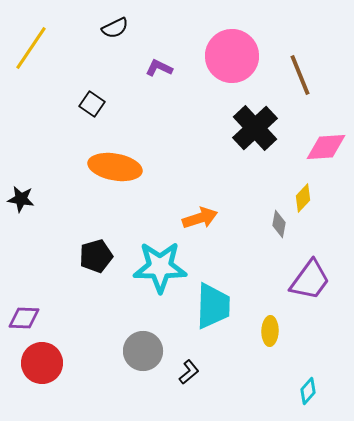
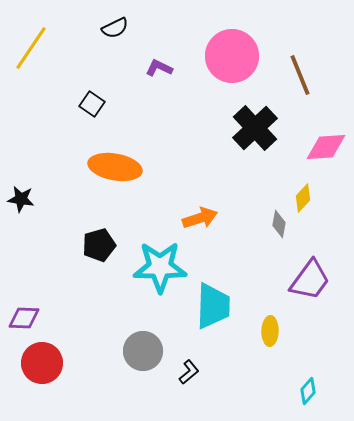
black pentagon: moved 3 px right, 11 px up
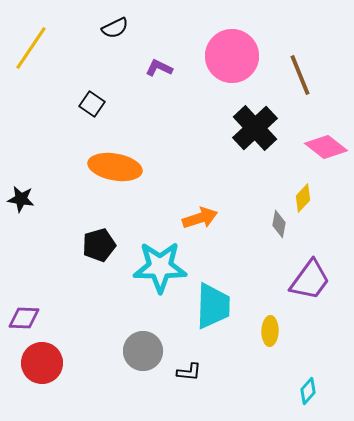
pink diamond: rotated 42 degrees clockwise
black L-shape: rotated 45 degrees clockwise
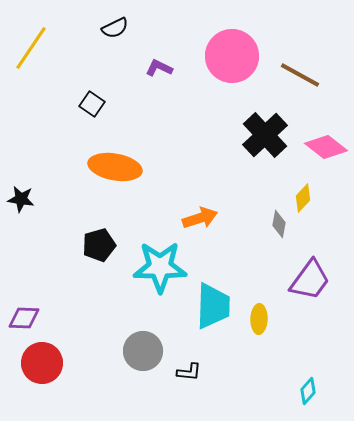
brown line: rotated 39 degrees counterclockwise
black cross: moved 10 px right, 7 px down
yellow ellipse: moved 11 px left, 12 px up
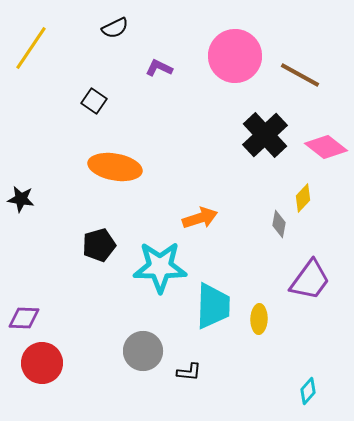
pink circle: moved 3 px right
black square: moved 2 px right, 3 px up
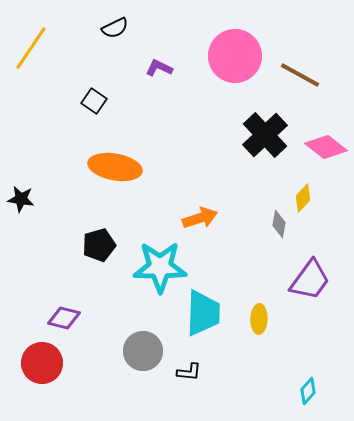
cyan trapezoid: moved 10 px left, 7 px down
purple diamond: moved 40 px right; rotated 12 degrees clockwise
